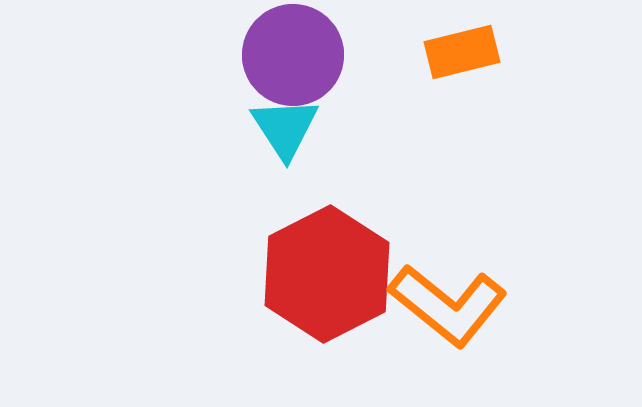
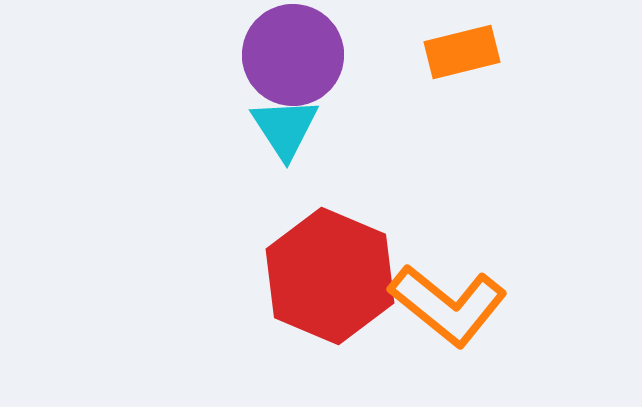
red hexagon: moved 3 px right, 2 px down; rotated 10 degrees counterclockwise
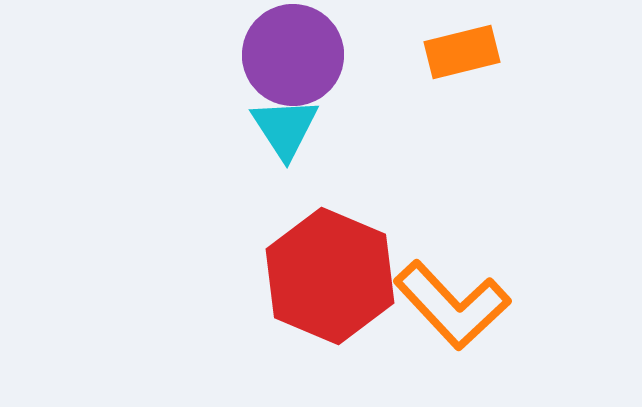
orange L-shape: moved 4 px right; rotated 8 degrees clockwise
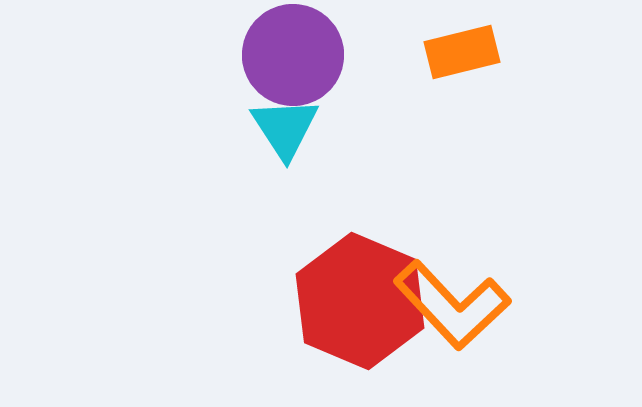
red hexagon: moved 30 px right, 25 px down
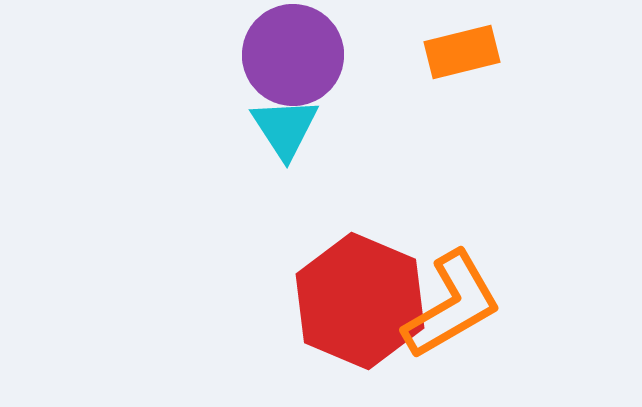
orange L-shape: rotated 77 degrees counterclockwise
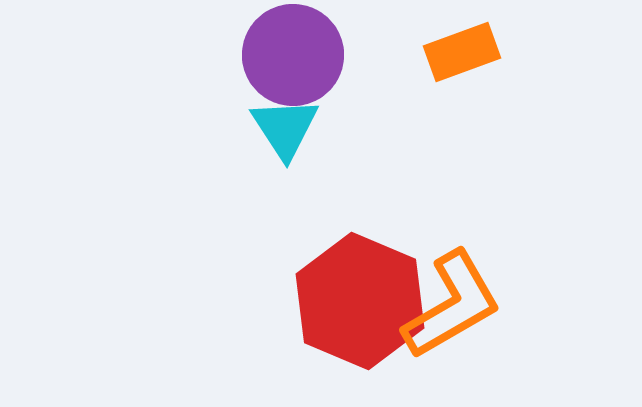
orange rectangle: rotated 6 degrees counterclockwise
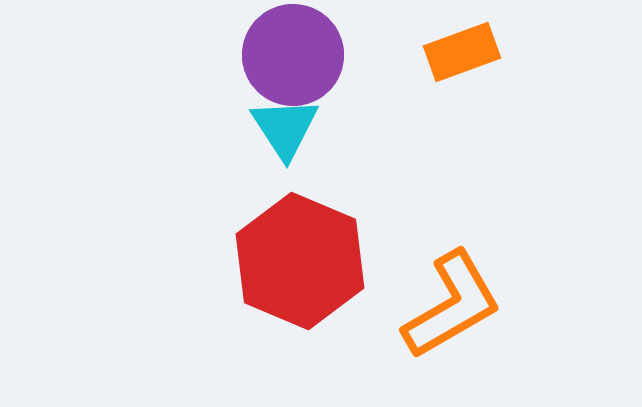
red hexagon: moved 60 px left, 40 px up
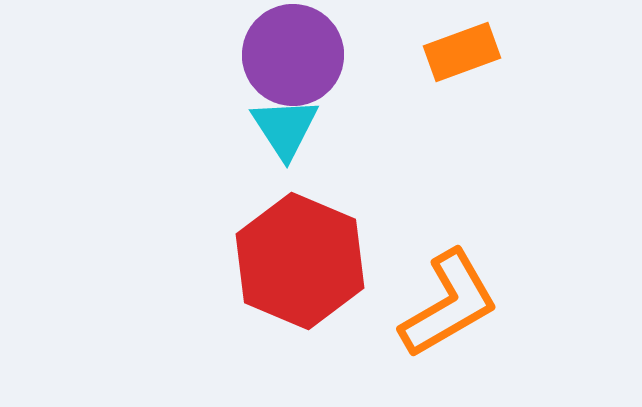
orange L-shape: moved 3 px left, 1 px up
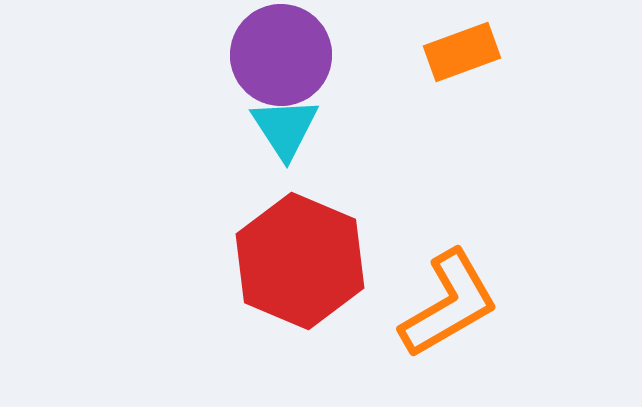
purple circle: moved 12 px left
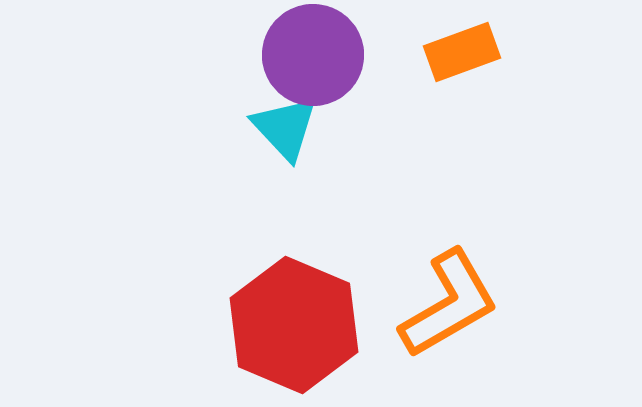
purple circle: moved 32 px right
cyan triangle: rotated 10 degrees counterclockwise
red hexagon: moved 6 px left, 64 px down
